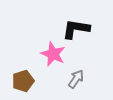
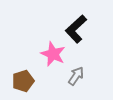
black L-shape: rotated 52 degrees counterclockwise
gray arrow: moved 3 px up
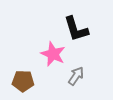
black L-shape: rotated 64 degrees counterclockwise
brown pentagon: rotated 20 degrees clockwise
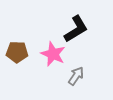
black L-shape: rotated 104 degrees counterclockwise
brown pentagon: moved 6 px left, 29 px up
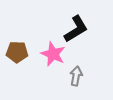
gray arrow: rotated 24 degrees counterclockwise
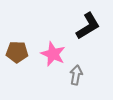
black L-shape: moved 12 px right, 3 px up
gray arrow: moved 1 px up
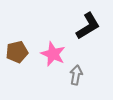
brown pentagon: rotated 15 degrees counterclockwise
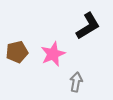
pink star: rotated 25 degrees clockwise
gray arrow: moved 7 px down
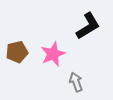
gray arrow: rotated 30 degrees counterclockwise
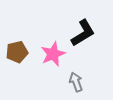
black L-shape: moved 5 px left, 7 px down
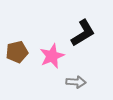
pink star: moved 1 px left, 2 px down
gray arrow: rotated 114 degrees clockwise
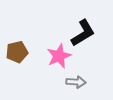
pink star: moved 7 px right
